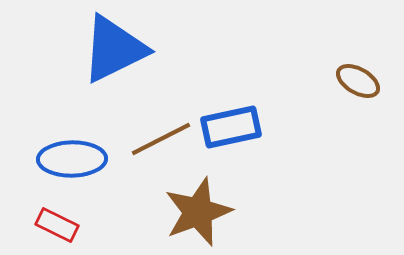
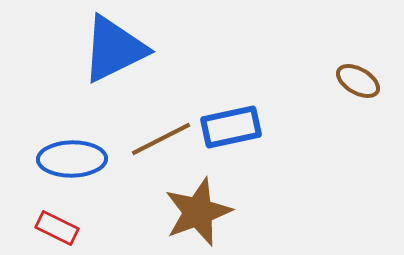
red rectangle: moved 3 px down
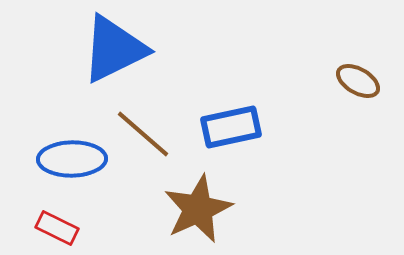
brown line: moved 18 px left, 5 px up; rotated 68 degrees clockwise
brown star: moved 3 px up; rotated 4 degrees counterclockwise
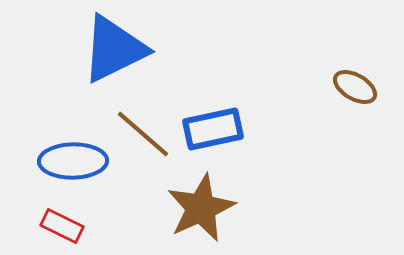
brown ellipse: moved 3 px left, 6 px down
blue rectangle: moved 18 px left, 2 px down
blue ellipse: moved 1 px right, 2 px down
brown star: moved 3 px right, 1 px up
red rectangle: moved 5 px right, 2 px up
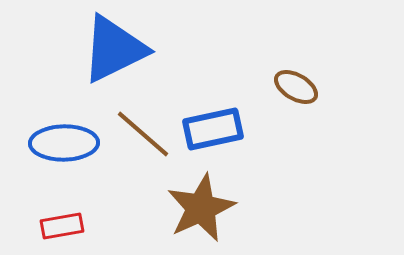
brown ellipse: moved 59 px left
blue ellipse: moved 9 px left, 18 px up
red rectangle: rotated 36 degrees counterclockwise
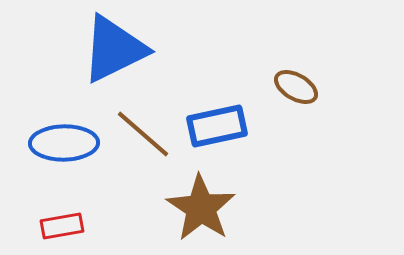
blue rectangle: moved 4 px right, 3 px up
brown star: rotated 14 degrees counterclockwise
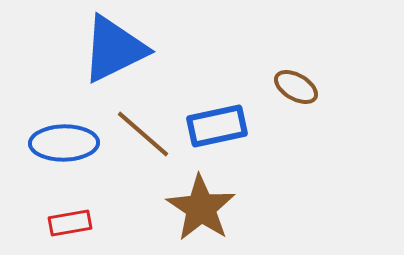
red rectangle: moved 8 px right, 3 px up
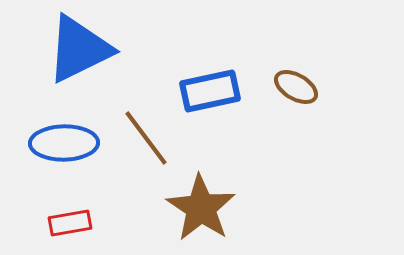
blue triangle: moved 35 px left
blue rectangle: moved 7 px left, 35 px up
brown line: moved 3 px right, 4 px down; rotated 12 degrees clockwise
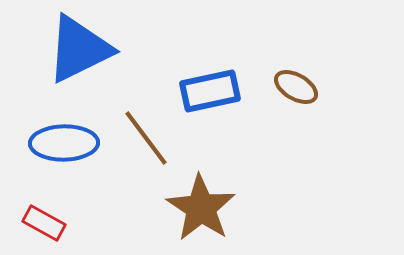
red rectangle: moved 26 px left; rotated 39 degrees clockwise
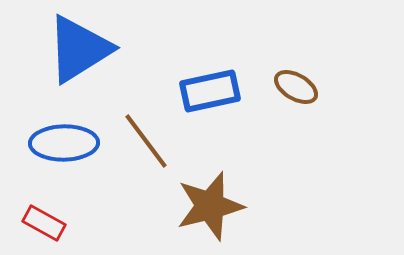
blue triangle: rotated 6 degrees counterclockwise
brown line: moved 3 px down
brown star: moved 9 px right, 2 px up; rotated 24 degrees clockwise
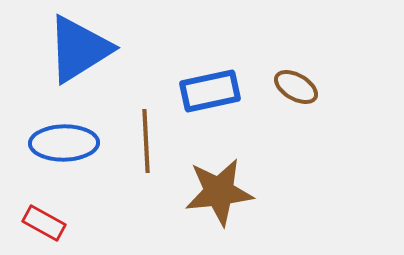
brown line: rotated 34 degrees clockwise
brown star: moved 9 px right, 14 px up; rotated 8 degrees clockwise
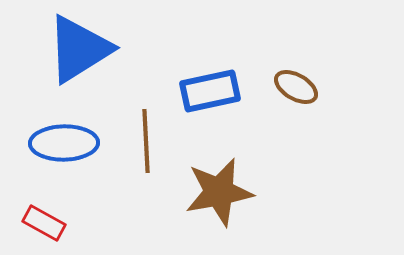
brown star: rotated 4 degrees counterclockwise
